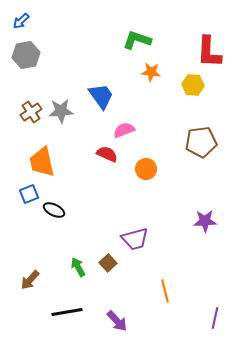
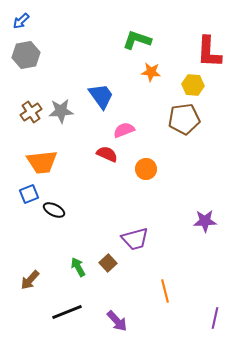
brown pentagon: moved 17 px left, 23 px up
orange trapezoid: rotated 84 degrees counterclockwise
black line: rotated 12 degrees counterclockwise
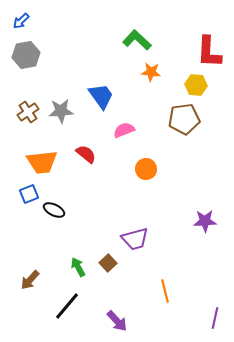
green L-shape: rotated 24 degrees clockwise
yellow hexagon: moved 3 px right
brown cross: moved 3 px left
red semicircle: moved 21 px left; rotated 15 degrees clockwise
black line: moved 6 px up; rotated 28 degrees counterclockwise
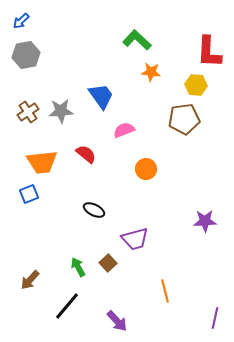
black ellipse: moved 40 px right
